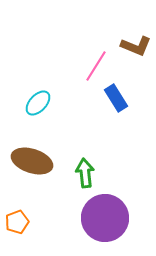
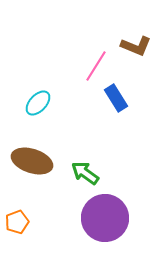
green arrow: rotated 48 degrees counterclockwise
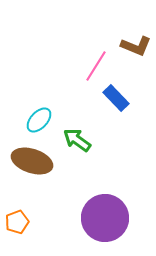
blue rectangle: rotated 12 degrees counterclockwise
cyan ellipse: moved 1 px right, 17 px down
green arrow: moved 8 px left, 33 px up
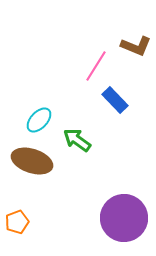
blue rectangle: moved 1 px left, 2 px down
purple circle: moved 19 px right
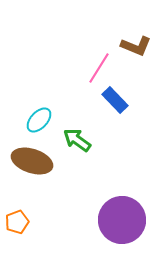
pink line: moved 3 px right, 2 px down
purple circle: moved 2 px left, 2 px down
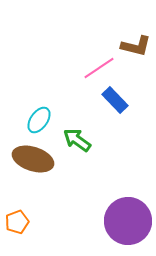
brown L-shape: rotated 8 degrees counterclockwise
pink line: rotated 24 degrees clockwise
cyan ellipse: rotated 8 degrees counterclockwise
brown ellipse: moved 1 px right, 2 px up
purple circle: moved 6 px right, 1 px down
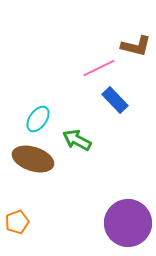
pink line: rotated 8 degrees clockwise
cyan ellipse: moved 1 px left, 1 px up
green arrow: rotated 8 degrees counterclockwise
purple circle: moved 2 px down
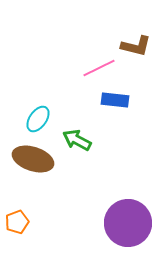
blue rectangle: rotated 40 degrees counterclockwise
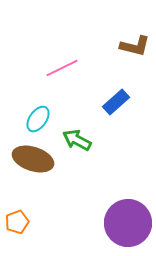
brown L-shape: moved 1 px left
pink line: moved 37 px left
blue rectangle: moved 1 px right, 2 px down; rotated 48 degrees counterclockwise
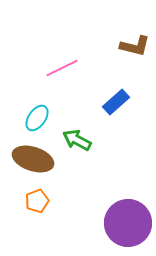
cyan ellipse: moved 1 px left, 1 px up
orange pentagon: moved 20 px right, 21 px up
